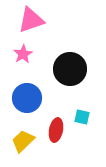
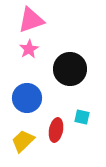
pink star: moved 6 px right, 5 px up
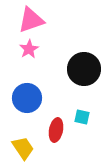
black circle: moved 14 px right
yellow trapezoid: moved 7 px down; rotated 100 degrees clockwise
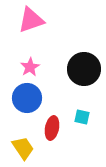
pink star: moved 1 px right, 18 px down
red ellipse: moved 4 px left, 2 px up
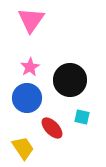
pink triangle: rotated 36 degrees counterclockwise
black circle: moved 14 px left, 11 px down
red ellipse: rotated 55 degrees counterclockwise
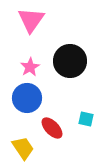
black circle: moved 19 px up
cyan square: moved 4 px right, 2 px down
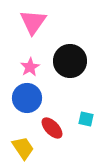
pink triangle: moved 2 px right, 2 px down
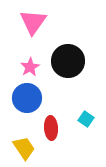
black circle: moved 2 px left
cyan square: rotated 21 degrees clockwise
red ellipse: moved 1 px left; rotated 40 degrees clockwise
yellow trapezoid: moved 1 px right
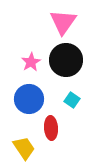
pink triangle: moved 30 px right
black circle: moved 2 px left, 1 px up
pink star: moved 1 px right, 5 px up
blue circle: moved 2 px right, 1 px down
cyan square: moved 14 px left, 19 px up
